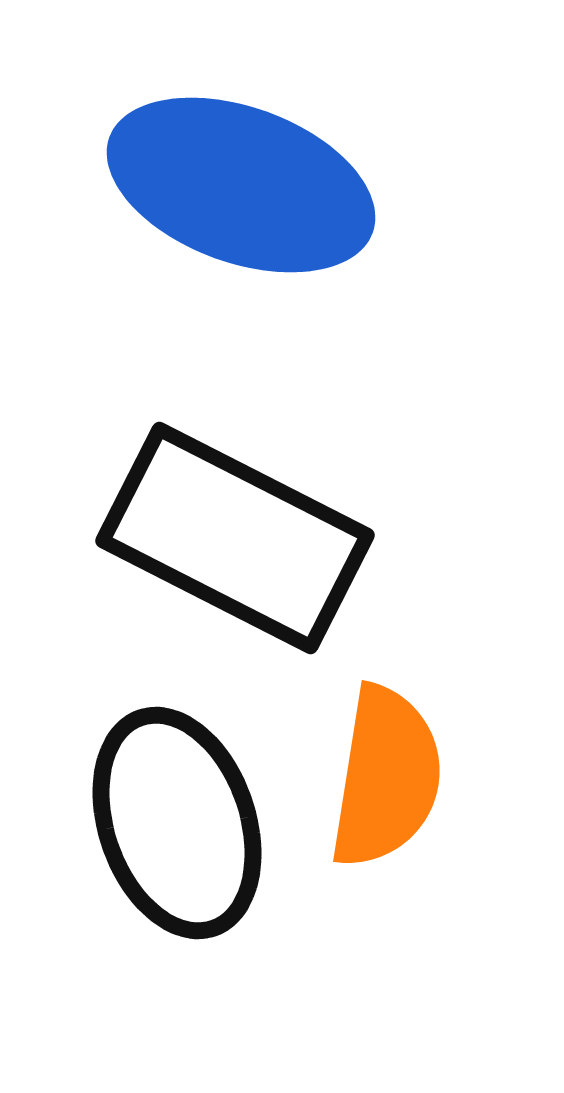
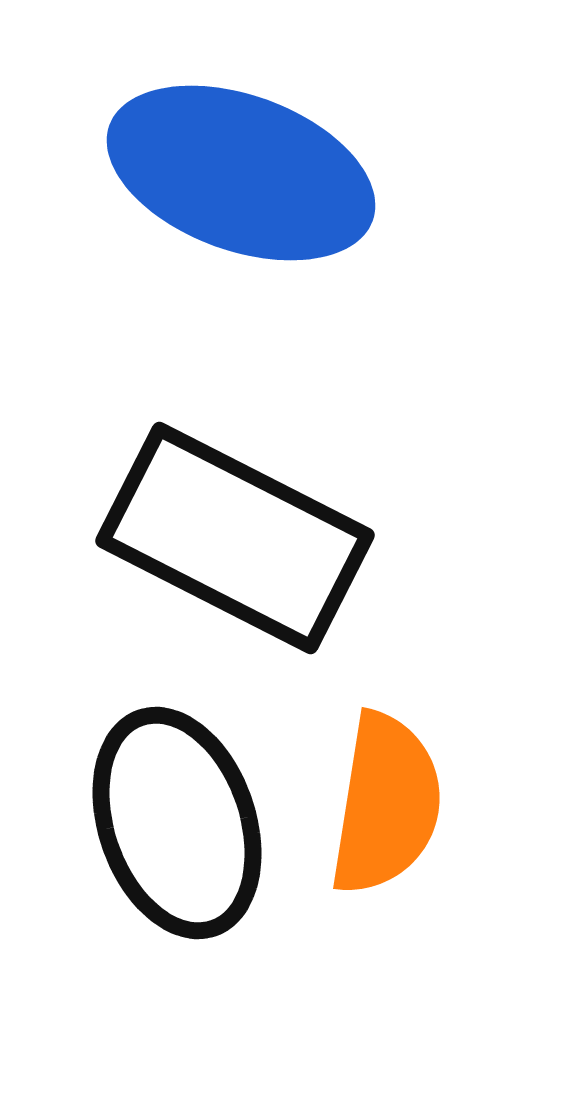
blue ellipse: moved 12 px up
orange semicircle: moved 27 px down
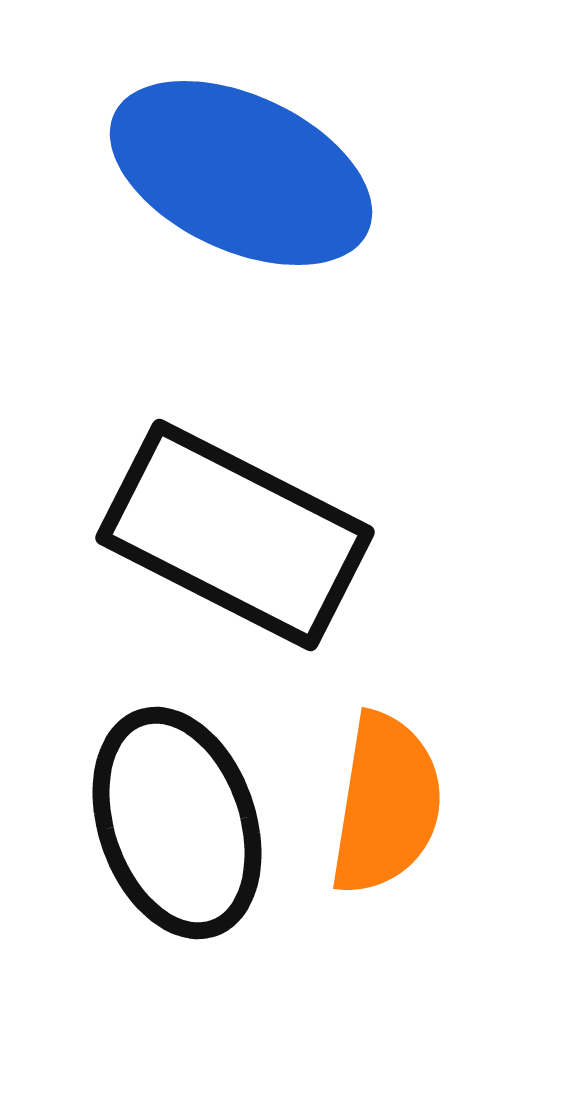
blue ellipse: rotated 5 degrees clockwise
black rectangle: moved 3 px up
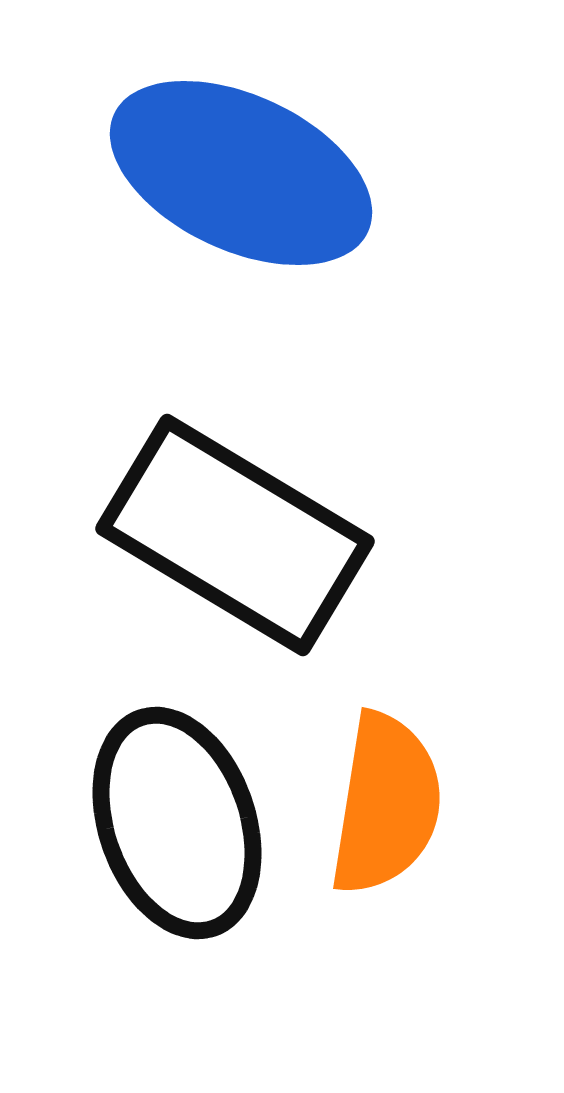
black rectangle: rotated 4 degrees clockwise
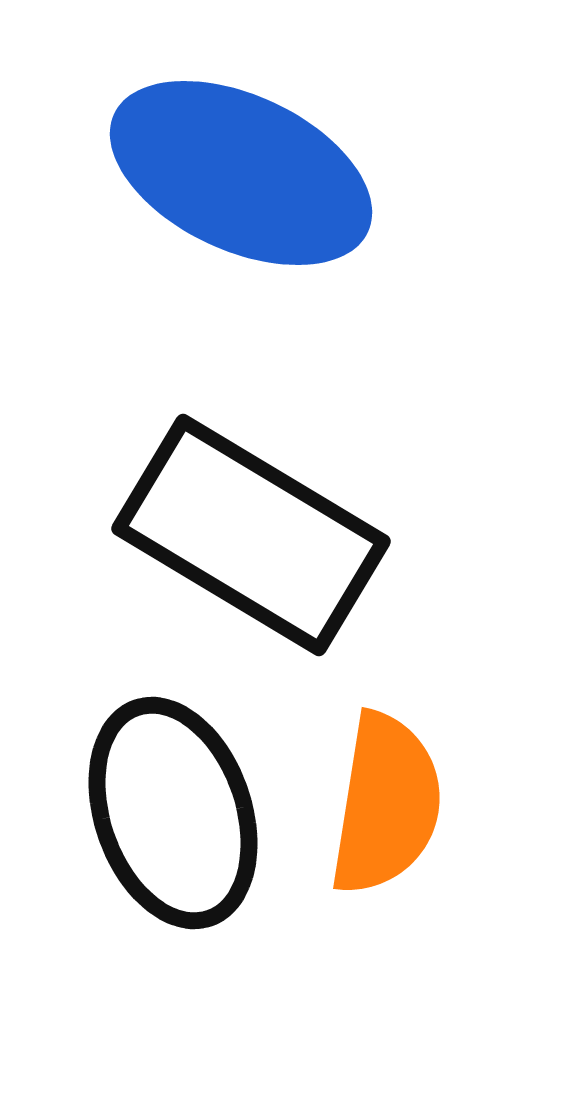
black rectangle: moved 16 px right
black ellipse: moved 4 px left, 10 px up
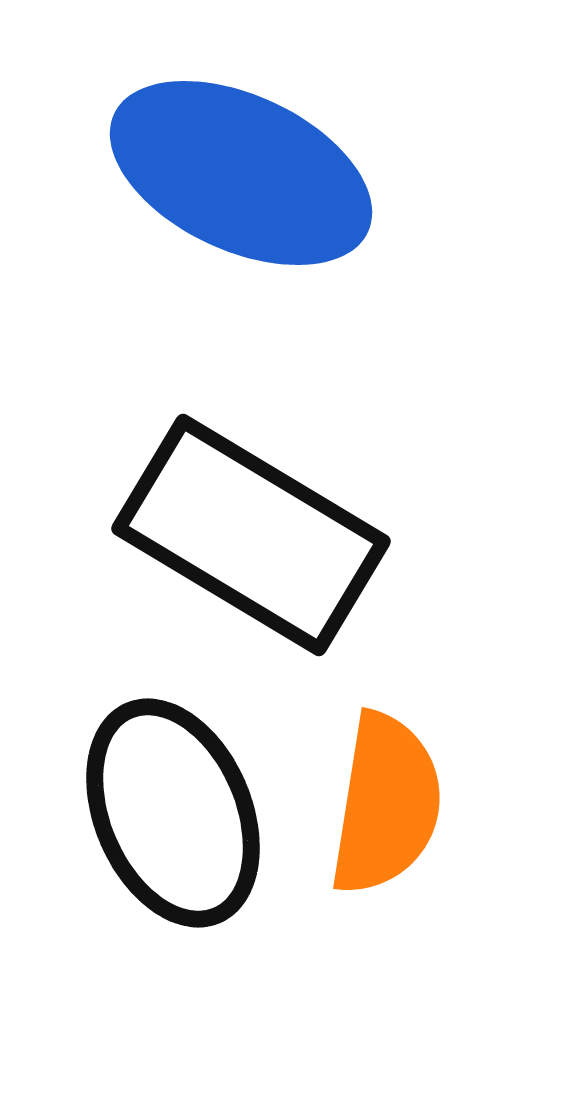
black ellipse: rotated 4 degrees counterclockwise
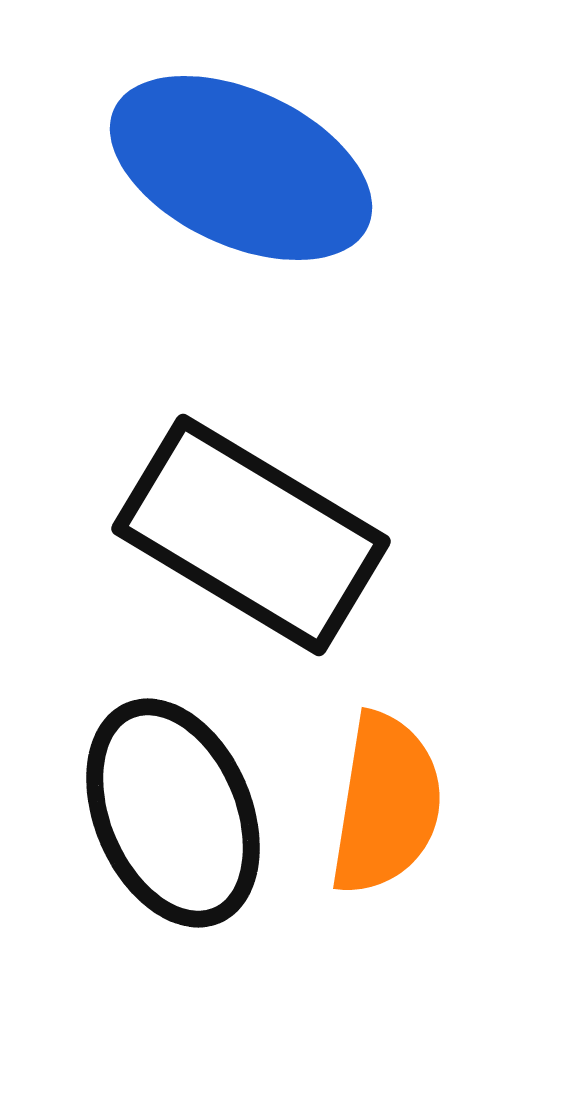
blue ellipse: moved 5 px up
